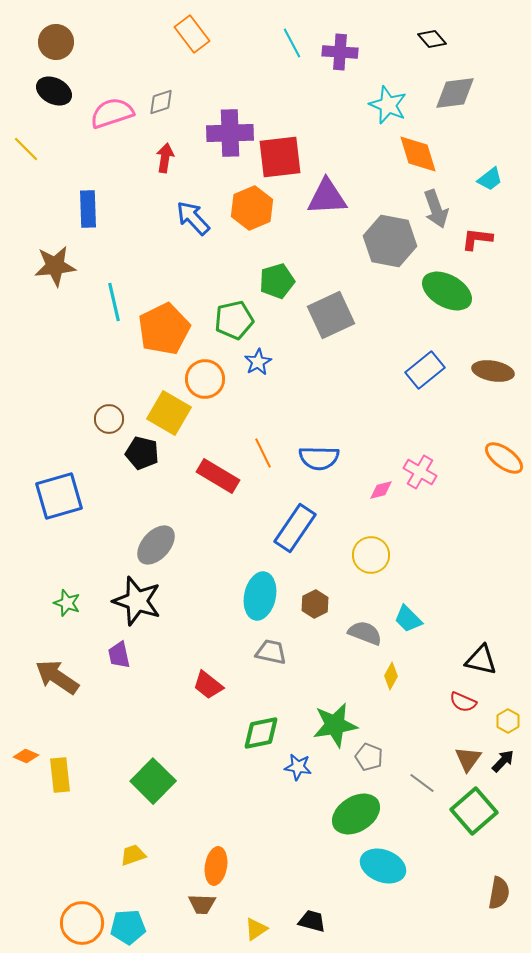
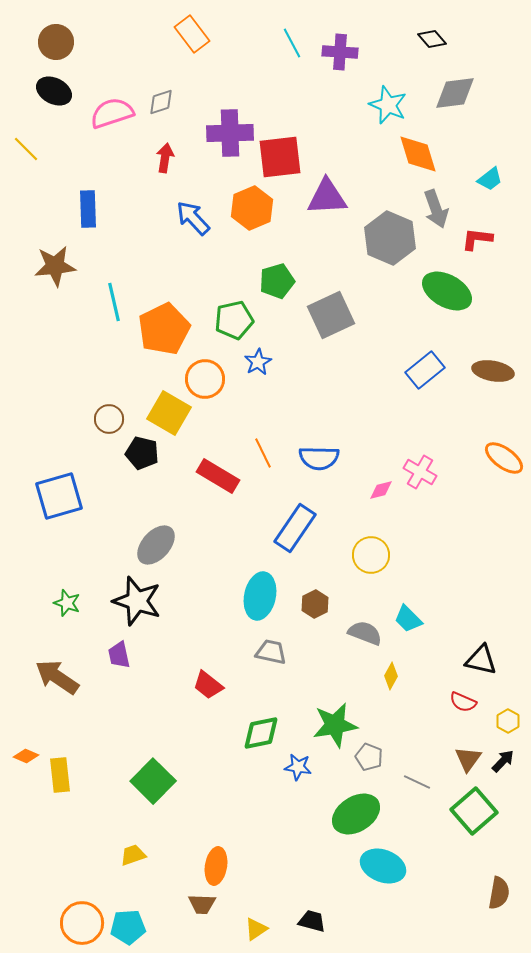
gray hexagon at (390, 241): moved 3 px up; rotated 12 degrees clockwise
gray line at (422, 783): moved 5 px left, 1 px up; rotated 12 degrees counterclockwise
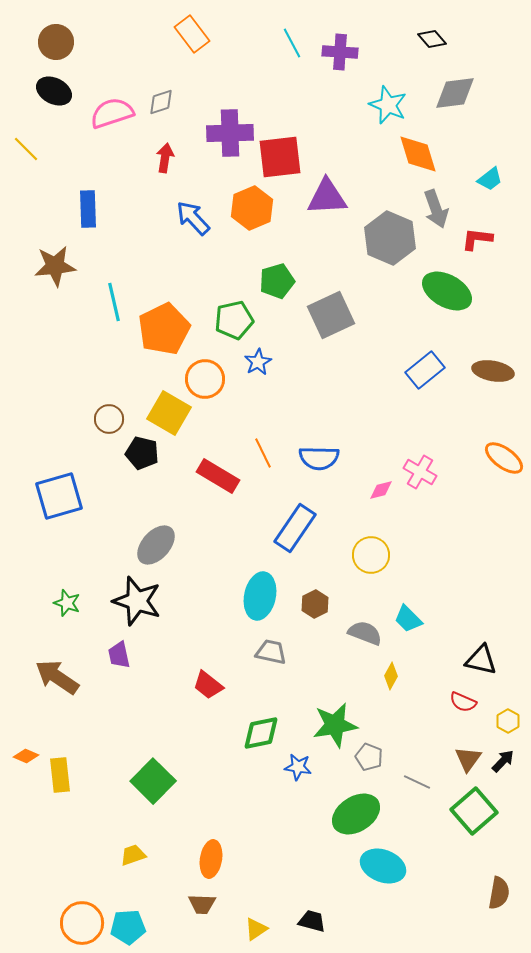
orange ellipse at (216, 866): moved 5 px left, 7 px up
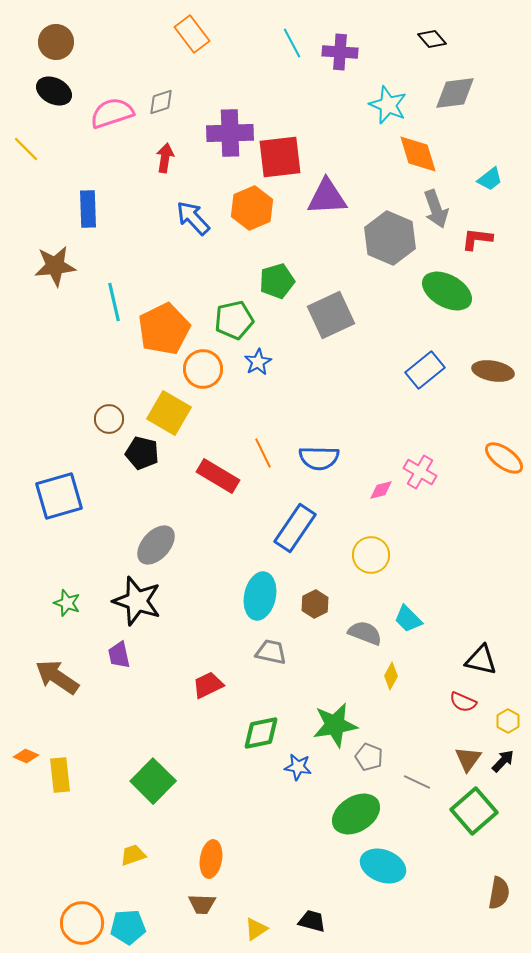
orange circle at (205, 379): moved 2 px left, 10 px up
red trapezoid at (208, 685): rotated 116 degrees clockwise
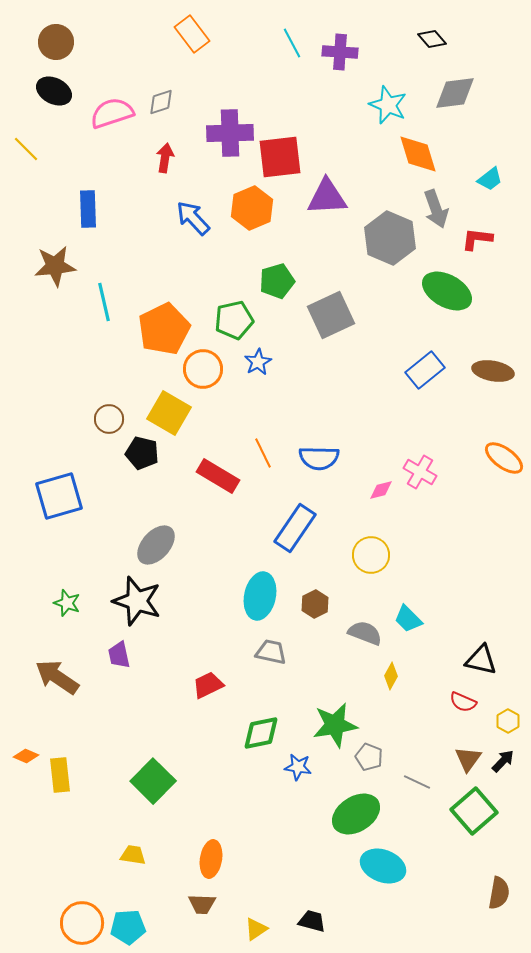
cyan line at (114, 302): moved 10 px left
yellow trapezoid at (133, 855): rotated 28 degrees clockwise
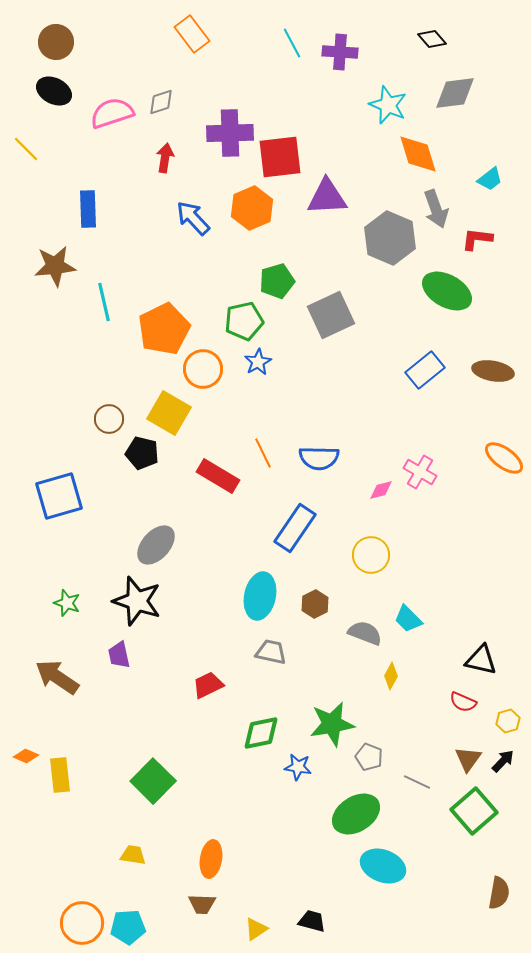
green pentagon at (234, 320): moved 10 px right, 1 px down
yellow hexagon at (508, 721): rotated 15 degrees clockwise
green star at (335, 725): moved 3 px left, 1 px up
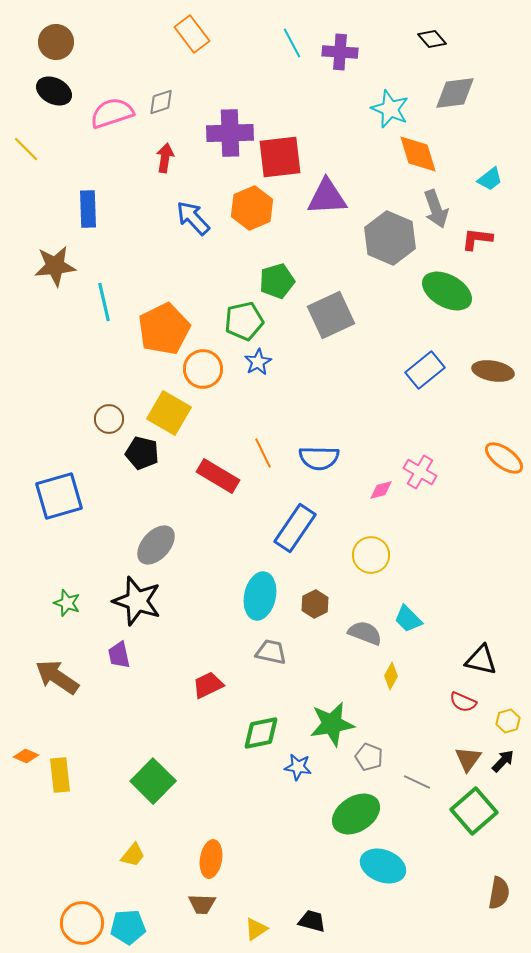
cyan star at (388, 105): moved 2 px right, 4 px down
yellow trapezoid at (133, 855): rotated 120 degrees clockwise
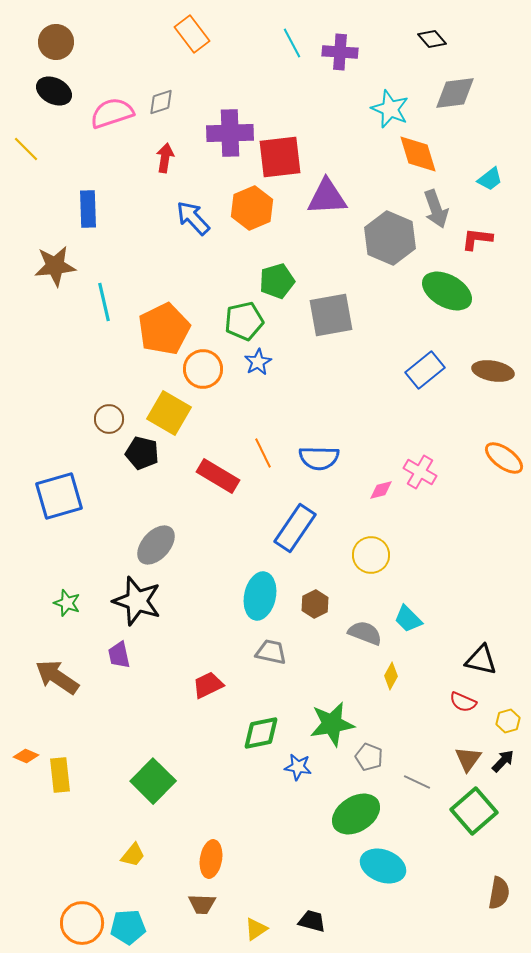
gray square at (331, 315): rotated 15 degrees clockwise
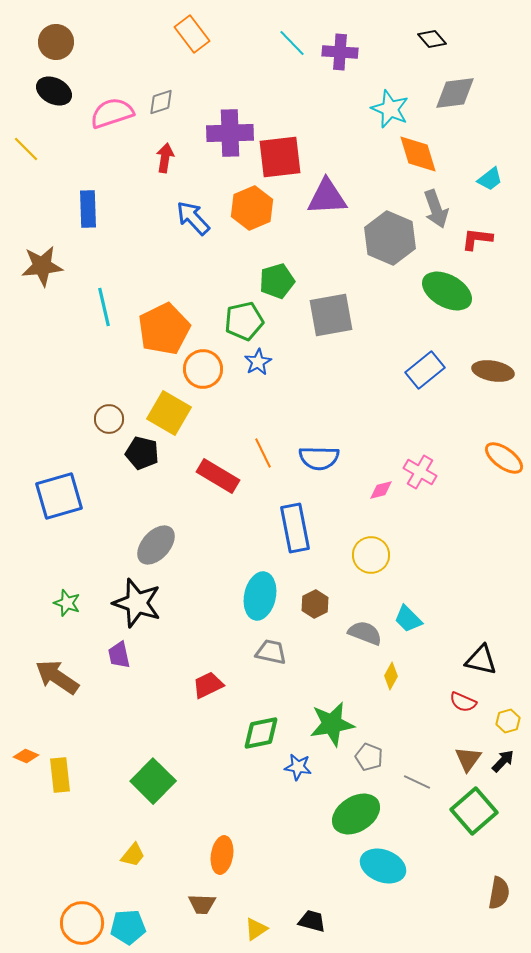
cyan line at (292, 43): rotated 16 degrees counterclockwise
brown star at (55, 266): moved 13 px left
cyan line at (104, 302): moved 5 px down
blue rectangle at (295, 528): rotated 45 degrees counterclockwise
black star at (137, 601): moved 2 px down
orange ellipse at (211, 859): moved 11 px right, 4 px up
